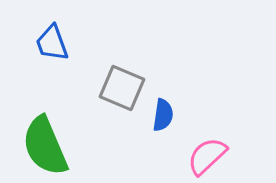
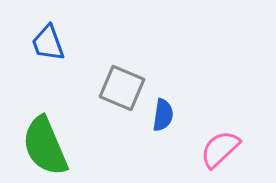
blue trapezoid: moved 4 px left
pink semicircle: moved 13 px right, 7 px up
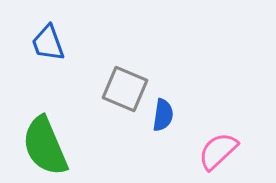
gray square: moved 3 px right, 1 px down
pink semicircle: moved 2 px left, 2 px down
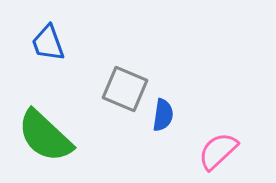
green semicircle: moved 10 px up; rotated 24 degrees counterclockwise
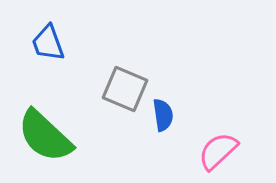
blue semicircle: rotated 16 degrees counterclockwise
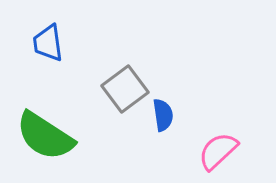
blue trapezoid: rotated 12 degrees clockwise
gray square: rotated 30 degrees clockwise
green semicircle: rotated 10 degrees counterclockwise
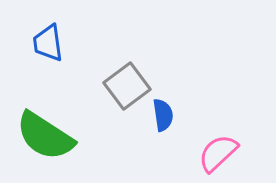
gray square: moved 2 px right, 3 px up
pink semicircle: moved 2 px down
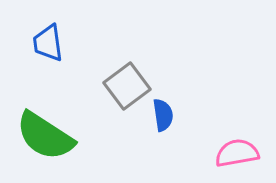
pink semicircle: moved 19 px right; rotated 33 degrees clockwise
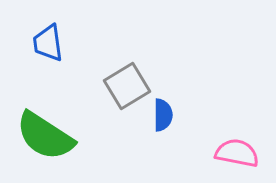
gray square: rotated 6 degrees clockwise
blue semicircle: rotated 8 degrees clockwise
pink semicircle: rotated 21 degrees clockwise
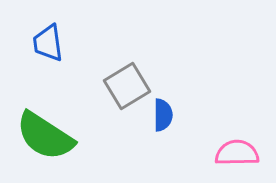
pink semicircle: rotated 12 degrees counterclockwise
